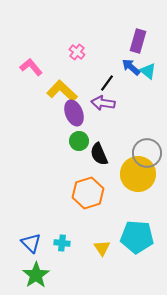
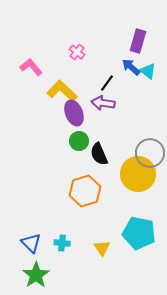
gray circle: moved 3 px right
orange hexagon: moved 3 px left, 2 px up
cyan pentagon: moved 2 px right, 4 px up; rotated 8 degrees clockwise
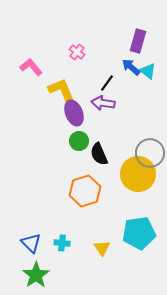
yellow L-shape: rotated 24 degrees clockwise
cyan pentagon: rotated 20 degrees counterclockwise
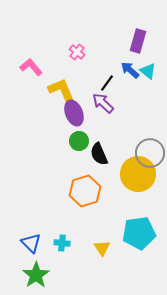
blue arrow: moved 1 px left, 3 px down
purple arrow: rotated 35 degrees clockwise
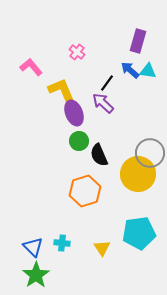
cyan triangle: rotated 30 degrees counterclockwise
black semicircle: moved 1 px down
blue triangle: moved 2 px right, 4 px down
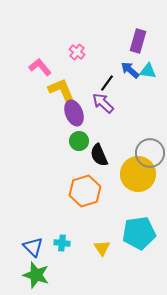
pink L-shape: moved 9 px right
green star: rotated 20 degrees counterclockwise
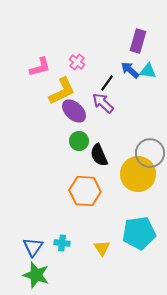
pink cross: moved 10 px down
pink L-shape: rotated 115 degrees clockwise
yellow L-shape: rotated 88 degrees clockwise
purple ellipse: moved 2 px up; rotated 25 degrees counterclockwise
orange hexagon: rotated 20 degrees clockwise
blue triangle: rotated 20 degrees clockwise
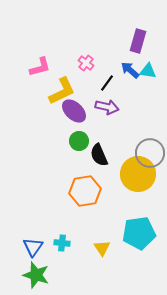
pink cross: moved 9 px right, 1 px down
purple arrow: moved 4 px right, 4 px down; rotated 150 degrees clockwise
orange hexagon: rotated 12 degrees counterclockwise
